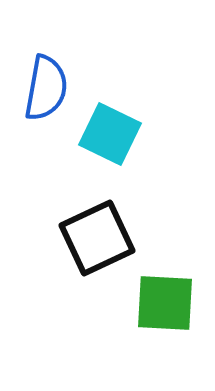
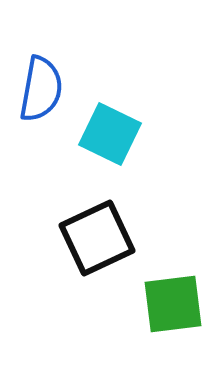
blue semicircle: moved 5 px left, 1 px down
green square: moved 8 px right, 1 px down; rotated 10 degrees counterclockwise
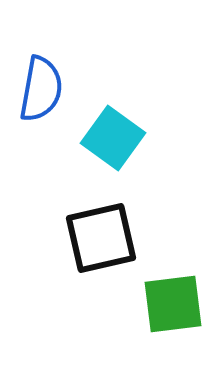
cyan square: moved 3 px right, 4 px down; rotated 10 degrees clockwise
black square: moved 4 px right; rotated 12 degrees clockwise
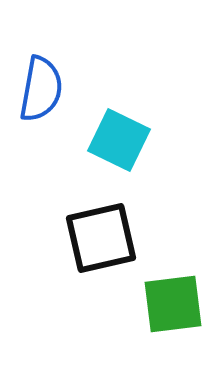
cyan square: moved 6 px right, 2 px down; rotated 10 degrees counterclockwise
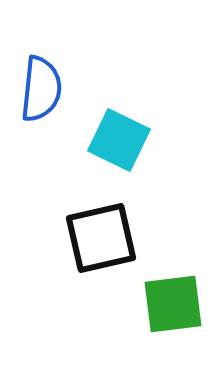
blue semicircle: rotated 4 degrees counterclockwise
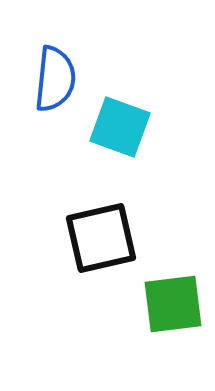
blue semicircle: moved 14 px right, 10 px up
cyan square: moved 1 px right, 13 px up; rotated 6 degrees counterclockwise
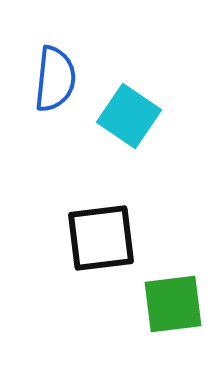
cyan square: moved 9 px right, 11 px up; rotated 14 degrees clockwise
black square: rotated 6 degrees clockwise
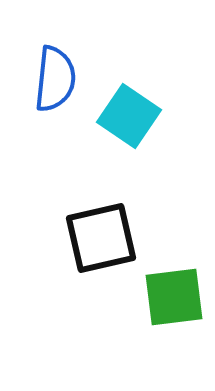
black square: rotated 6 degrees counterclockwise
green square: moved 1 px right, 7 px up
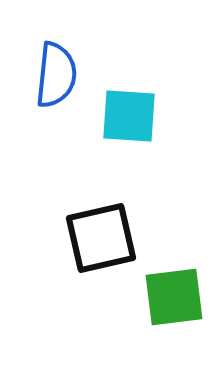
blue semicircle: moved 1 px right, 4 px up
cyan square: rotated 30 degrees counterclockwise
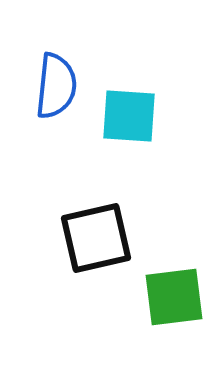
blue semicircle: moved 11 px down
black square: moved 5 px left
